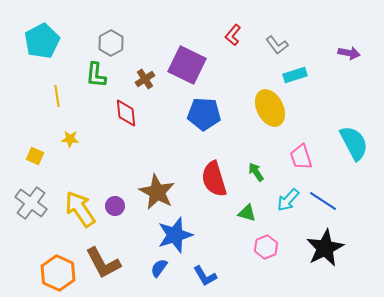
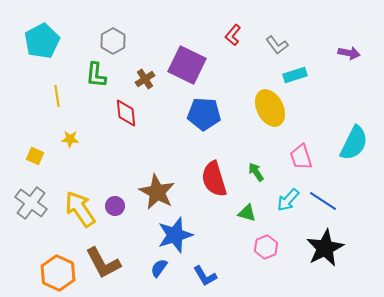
gray hexagon: moved 2 px right, 2 px up
cyan semicircle: rotated 54 degrees clockwise
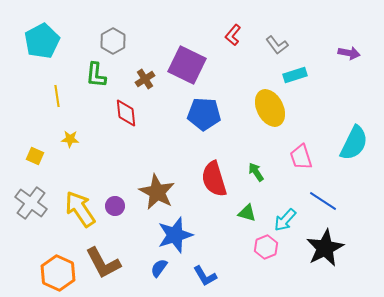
cyan arrow: moved 3 px left, 20 px down
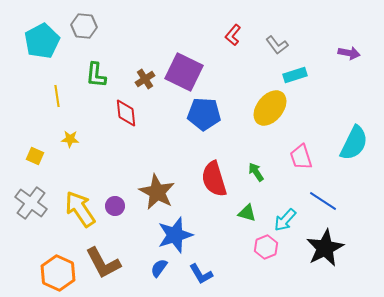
gray hexagon: moved 29 px left, 15 px up; rotated 25 degrees counterclockwise
purple square: moved 3 px left, 7 px down
yellow ellipse: rotated 66 degrees clockwise
blue L-shape: moved 4 px left, 2 px up
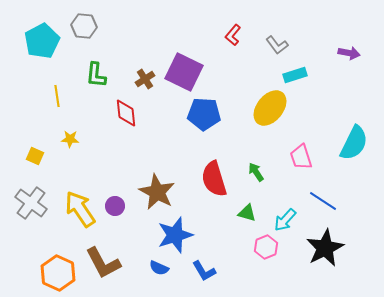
blue semicircle: rotated 102 degrees counterclockwise
blue L-shape: moved 3 px right, 3 px up
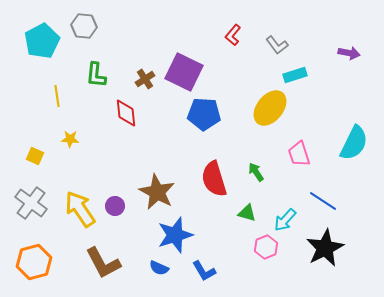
pink trapezoid: moved 2 px left, 3 px up
orange hexagon: moved 24 px left, 11 px up; rotated 20 degrees clockwise
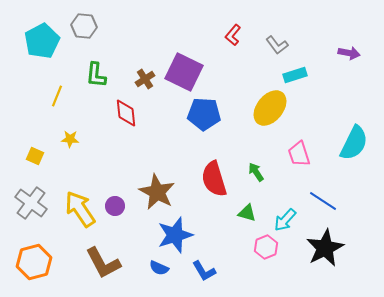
yellow line: rotated 30 degrees clockwise
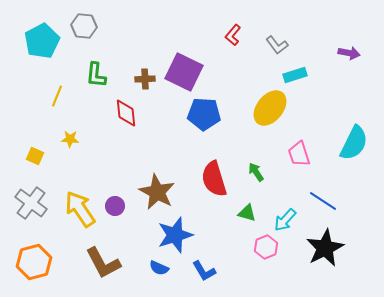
brown cross: rotated 30 degrees clockwise
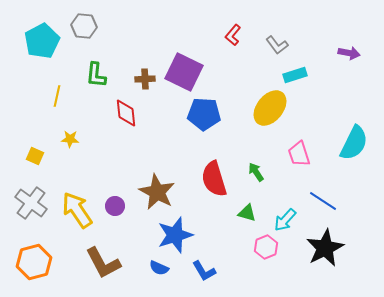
yellow line: rotated 10 degrees counterclockwise
yellow arrow: moved 3 px left, 1 px down
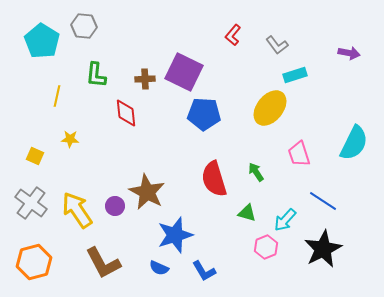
cyan pentagon: rotated 12 degrees counterclockwise
brown star: moved 10 px left
black star: moved 2 px left, 1 px down
